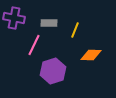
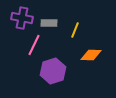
purple cross: moved 8 px right
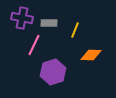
purple hexagon: moved 1 px down
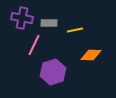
yellow line: rotated 56 degrees clockwise
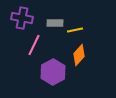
gray rectangle: moved 6 px right
orange diamond: moved 12 px left; rotated 50 degrees counterclockwise
purple hexagon: rotated 10 degrees counterclockwise
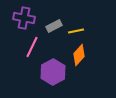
purple cross: moved 2 px right
gray rectangle: moved 1 px left, 3 px down; rotated 28 degrees counterclockwise
yellow line: moved 1 px right, 1 px down
pink line: moved 2 px left, 2 px down
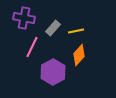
gray rectangle: moved 1 px left, 2 px down; rotated 21 degrees counterclockwise
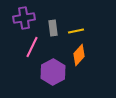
purple cross: rotated 20 degrees counterclockwise
gray rectangle: rotated 49 degrees counterclockwise
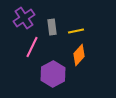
purple cross: rotated 25 degrees counterclockwise
gray rectangle: moved 1 px left, 1 px up
purple hexagon: moved 2 px down
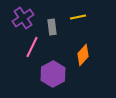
purple cross: moved 1 px left
yellow line: moved 2 px right, 14 px up
orange diamond: moved 4 px right
